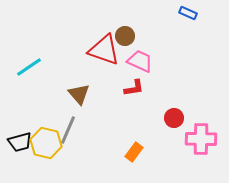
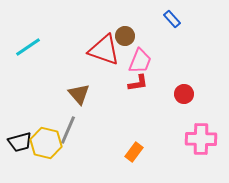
blue rectangle: moved 16 px left, 6 px down; rotated 24 degrees clockwise
pink trapezoid: rotated 88 degrees clockwise
cyan line: moved 1 px left, 20 px up
red L-shape: moved 4 px right, 5 px up
red circle: moved 10 px right, 24 px up
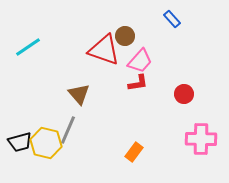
pink trapezoid: rotated 20 degrees clockwise
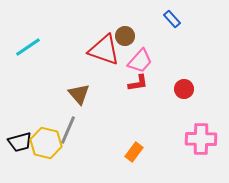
red circle: moved 5 px up
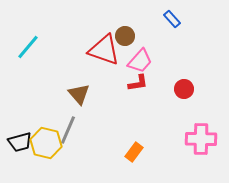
cyan line: rotated 16 degrees counterclockwise
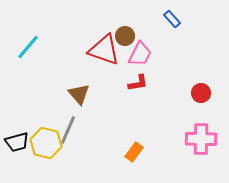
pink trapezoid: moved 7 px up; rotated 16 degrees counterclockwise
red circle: moved 17 px right, 4 px down
black trapezoid: moved 3 px left
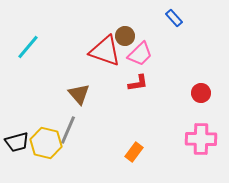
blue rectangle: moved 2 px right, 1 px up
red triangle: moved 1 px right, 1 px down
pink trapezoid: rotated 20 degrees clockwise
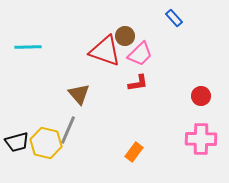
cyan line: rotated 48 degrees clockwise
red circle: moved 3 px down
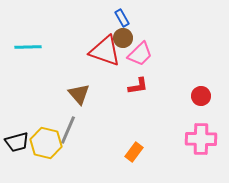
blue rectangle: moved 52 px left; rotated 12 degrees clockwise
brown circle: moved 2 px left, 2 px down
red L-shape: moved 3 px down
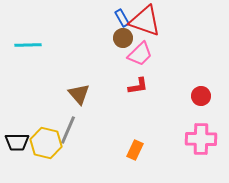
cyan line: moved 2 px up
red triangle: moved 40 px right, 30 px up
black trapezoid: rotated 15 degrees clockwise
orange rectangle: moved 1 px right, 2 px up; rotated 12 degrees counterclockwise
